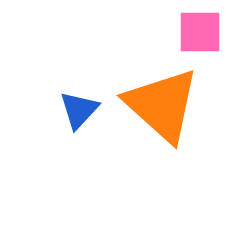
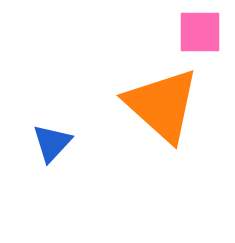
blue triangle: moved 27 px left, 33 px down
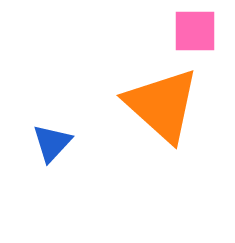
pink square: moved 5 px left, 1 px up
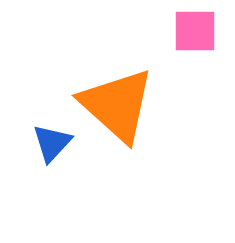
orange triangle: moved 45 px left
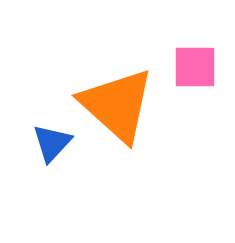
pink square: moved 36 px down
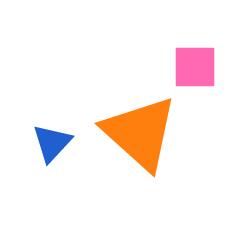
orange triangle: moved 23 px right, 28 px down
